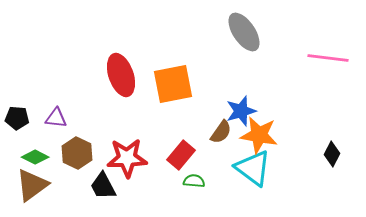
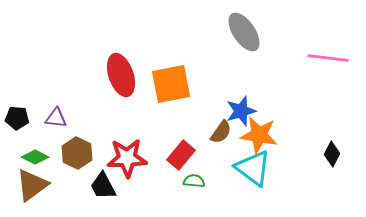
orange square: moved 2 px left
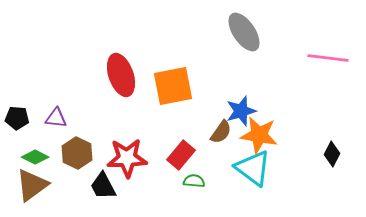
orange square: moved 2 px right, 2 px down
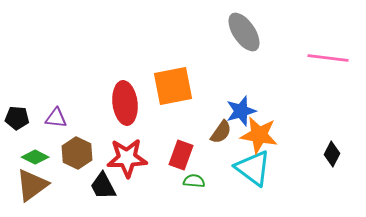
red ellipse: moved 4 px right, 28 px down; rotated 12 degrees clockwise
red rectangle: rotated 20 degrees counterclockwise
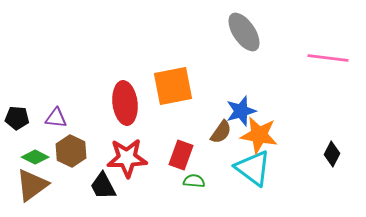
brown hexagon: moved 6 px left, 2 px up
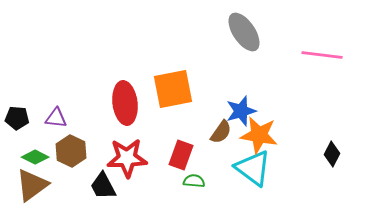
pink line: moved 6 px left, 3 px up
orange square: moved 3 px down
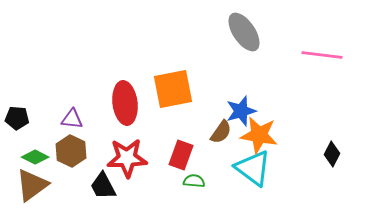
purple triangle: moved 16 px right, 1 px down
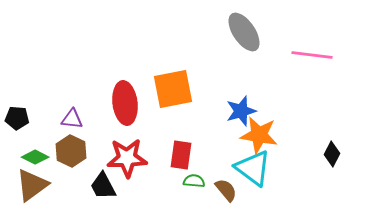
pink line: moved 10 px left
brown semicircle: moved 5 px right, 58 px down; rotated 75 degrees counterclockwise
red rectangle: rotated 12 degrees counterclockwise
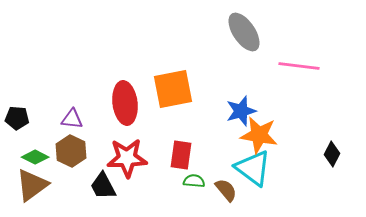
pink line: moved 13 px left, 11 px down
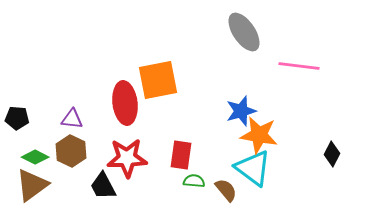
orange square: moved 15 px left, 9 px up
